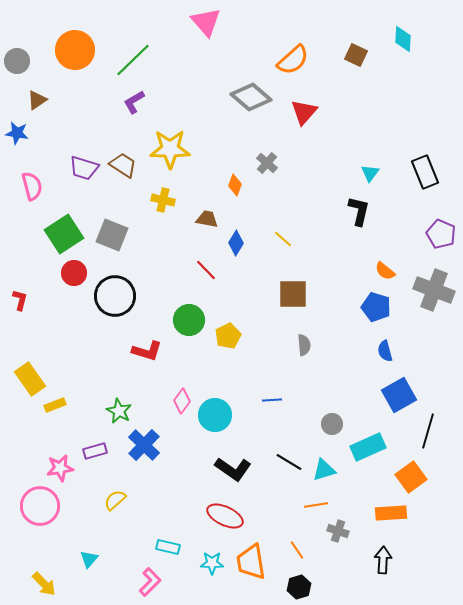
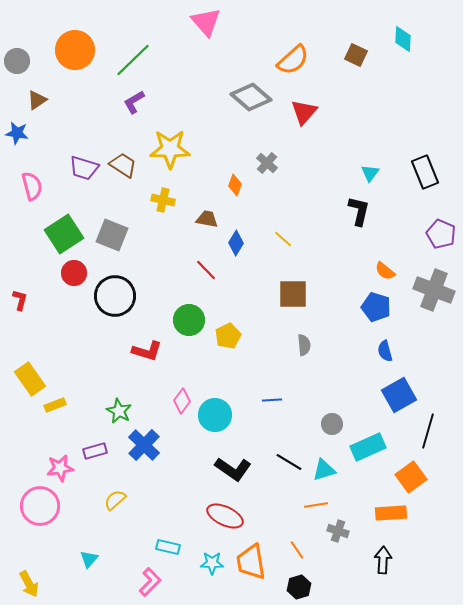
yellow arrow at (44, 584): moved 15 px left; rotated 16 degrees clockwise
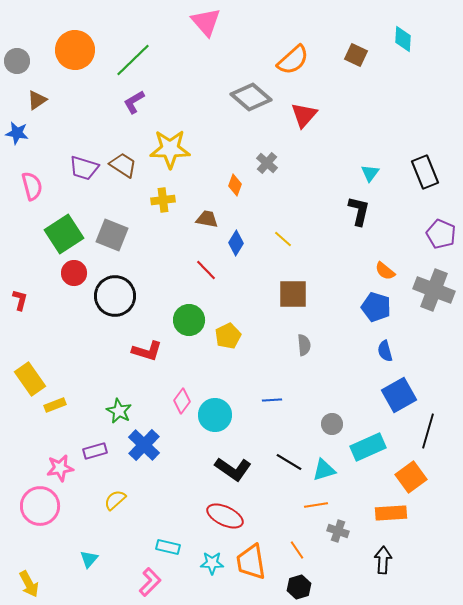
red triangle at (304, 112): moved 3 px down
yellow cross at (163, 200): rotated 20 degrees counterclockwise
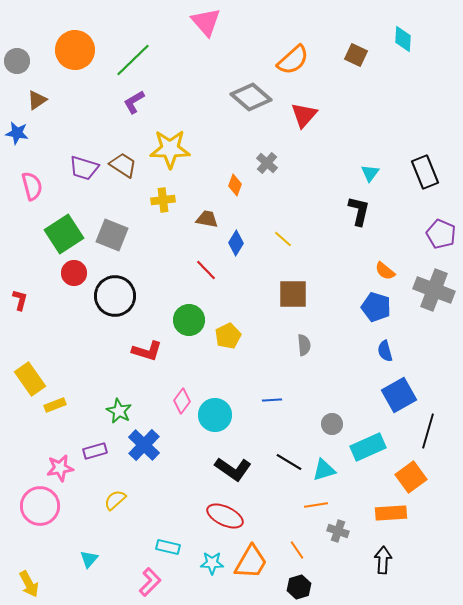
orange trapezoid at (251, 562): rotated 141 degrees counterclockwise
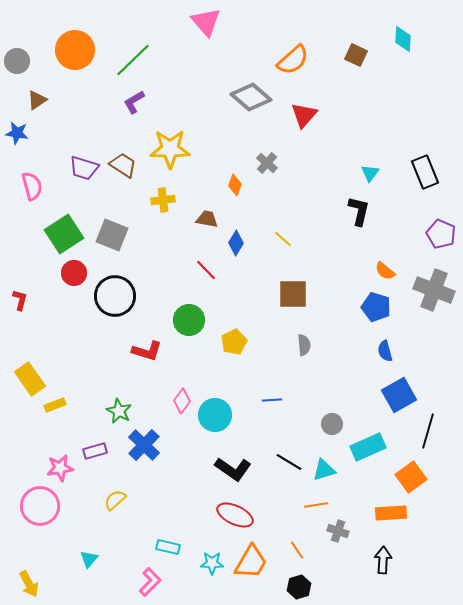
yellow pentagon at (228, 336): moved 6 px right, 6 px down
red ellipse at (225, 516): moved 10 px right, 1 px up
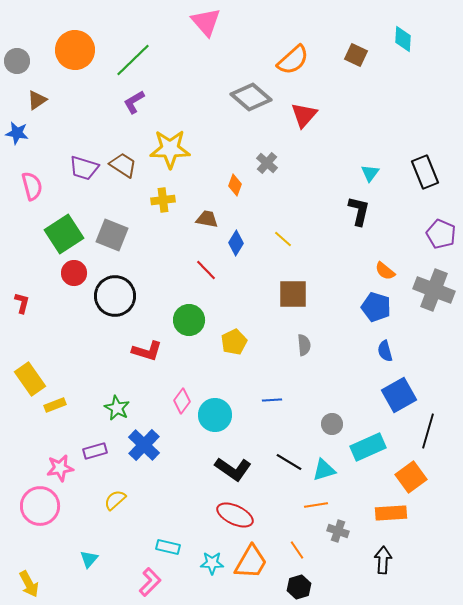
red L-shape at (20, 300): moved 2 px right, 3 px down
green star at (119, 411): moved 2 px left, 3 px up
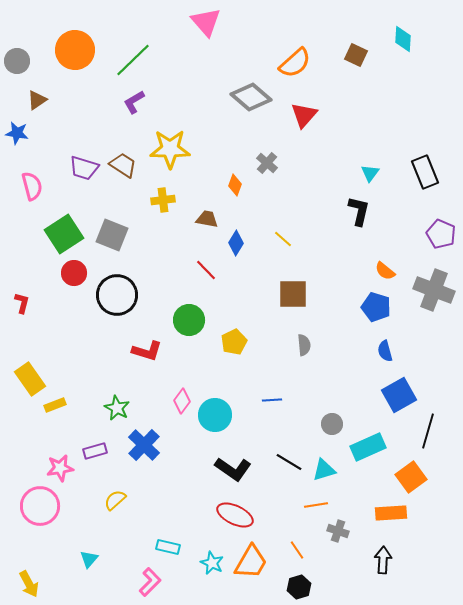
orange semicircle at (293, 60): moved 2 px right, 3 px down
black circle at (115, 296): moved 2 px right, 1 px up
cyan star at (212, 563): rotated 25 degrees clockwise
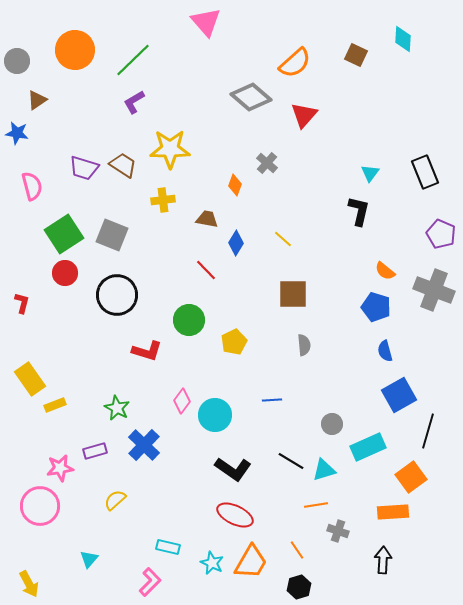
red circle at (74, 273): moved 9 px left
black line at (289, 462): moved 2 px right, 1 px up
orange rectangle at (391, 513): moved 2 px right, 1 px up
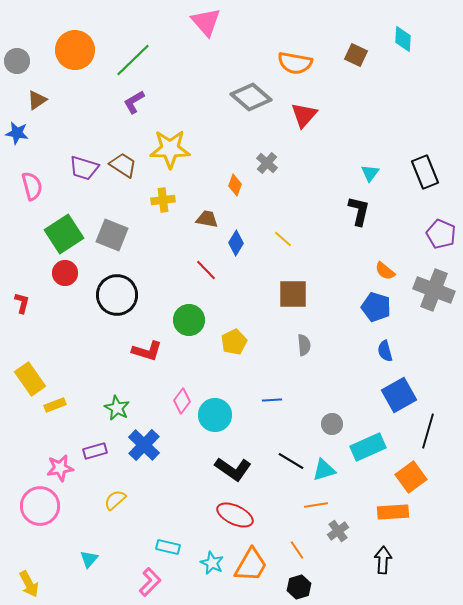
orange semicircle at (295, 63): rotated 52 degrees clockwise
gray cross at (338, 531): rotated 35 degrees clockwise
orange trapezoid at (251, 562): moved 3 px down
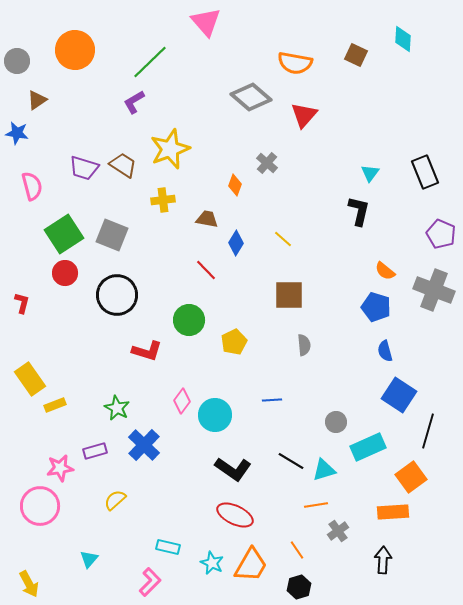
green line at (133, 60): moved 17 px right, 2 px down
yellow star at (170, 149): rotated 21 degrees counterclockwise
brown square at (293, 294): moved 4 px left, 1 px down
blue square at (399, 395): rotated 28 degrees counterclockwise
gray circle at (332, 424): moved 4 px right, 2 px up
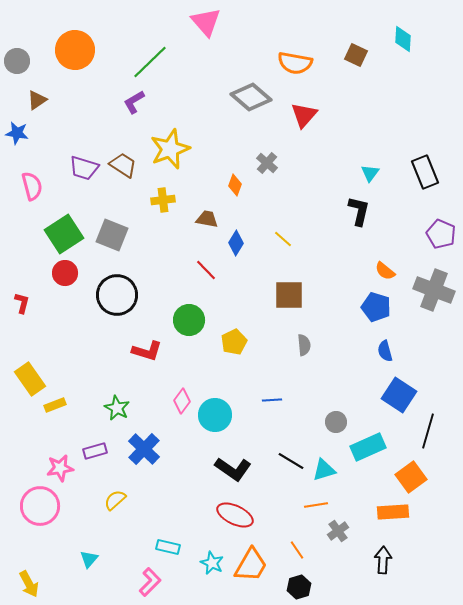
blue cross at (144, 445): moved 4 px down
